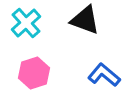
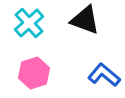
cyan cross: moved 3 px right
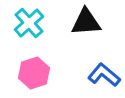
black triangle: moved 1 px right, 2 px down; rotated 24 degrees counterclockwise
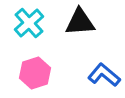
black triangle: moved 6 px left
pink hexagon: moved 1 px right
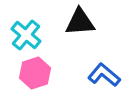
cyan cross: moved 3 px left, 12 px down; rotated 8 degrees counterclockwise
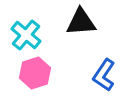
black triangle: moved 1 px right
blue L-shape: rotated 96 degrees counterclockwise
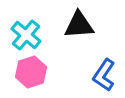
black triangle: moved 2 px left, 3 px down
pink hexagon: moved 4 px left, 1 px up
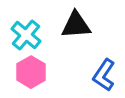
black triangle: moved 3 px left
pink hexagon: rotated 12 degrees counterclockwise
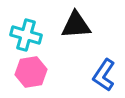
cyan cross: rotated 24 degrees counterclockwise
pink hexagon: rotated 20 degrees clockwise
